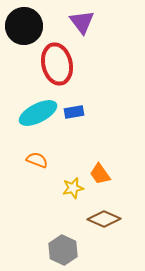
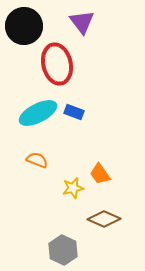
blue rectangle: rotated 30 degrees clockwise
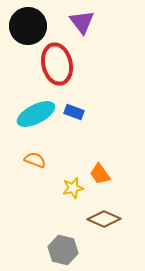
black circle: moved 4 px right
cyan ellipse: moved 2 px left, 1 px down
orange semicircle: moved 2 px left
gray hexagon: rotated 12 degrees counterclockwise
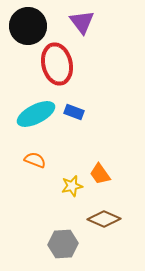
yellow star: moved 1 px left, 2 px up
gray hexagon: moved 6 px up; rotated 16 degrees counterclockwise
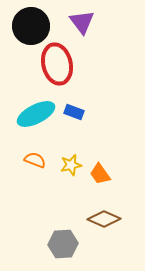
black circle: moved 3 px right
yellow star: moved 1 px left, 21 px up
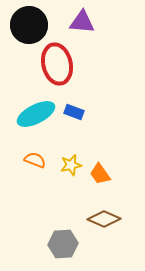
purple triangle: rotated 48 degrees counterclockwise
black circle: moved 2 px left, 1 px up
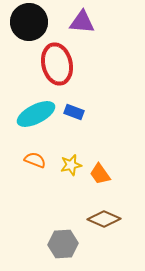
black circle: moved 3 px up
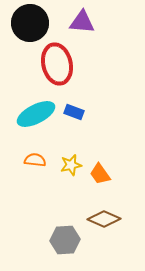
black circle: moved 1 px right, 1 px down
orange semicircle: rotated 15 degrees counterclockwise
gray hexagon: moved 2 px right, 4 px up
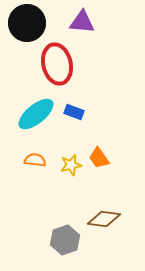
black circle: moved 3 px left
cyan ellipse: rotated 12 degrees counterclockwise
orange trapezoid: moved 1 px left, 16 px up
brown diamond: rotated 16 degrees counterclockwise
gray hexagon: rotated 16 degrees counterclockwise
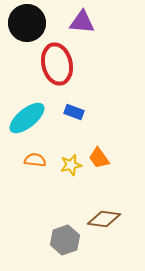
cyan ellipse: moved 9 px left, 4 px down
